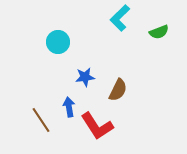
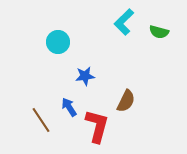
cyan L-shape: moved 4 px right, 4 px down
green semicircle: rotated 36 degrees clockwise
blue star: moved 1 px up
brown semicircle: moved 8 px right, 11 px down
blue arrow: rotated 24 degrees counterclockwise
red L-shape: rotated 132 degrees counterclockwise
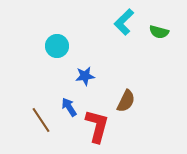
cyan circle: moved 1 px left, 4 px down
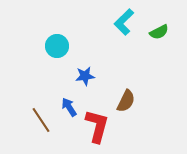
green semicircle: rotated 42 degrees counterclockwise
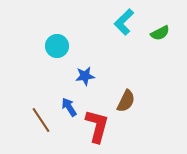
green semicircle: moved 1 px right, 1 px down
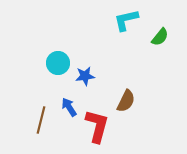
cyan L-shape: moved 2 px right, 2 px up; rotated 32 degrees clockwise
green semicircle: moved 4 px down; rotated 24 degrees counterclockwise
cyan circle: moved 1 px right, 17 px down
brown line: rotated 48 degrees clockwise
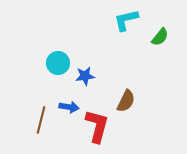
blue arrow: rotated 132 degrees clockwise
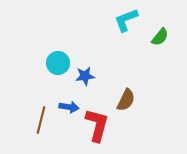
cyan L-shape: rotated 8 degrees counterclockwise
brown semicircle: moved 1 px up
red L-shape: moved 1 px up
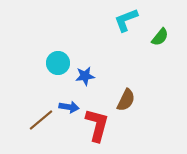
brown line: rotated 36 degrees clockwise
